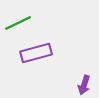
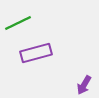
purple arrow: rotated 12 degrees clockwise
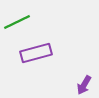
green line: moved 1 px left, 1 px up
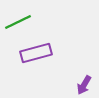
green line: moved 1 px right
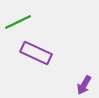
purple rectangle: rotated 40 degrees clockwise
